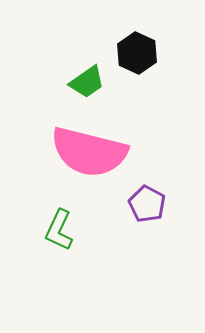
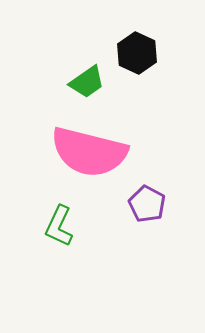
green L-shape: moved 4 px up
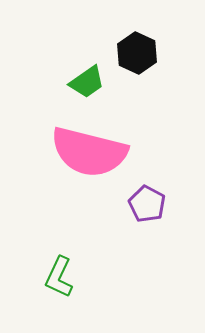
green L-shape: moved 51 px down
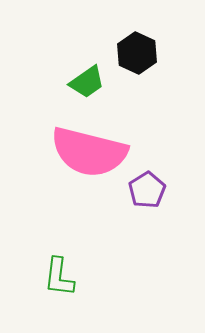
purple pentagon: moved 14 px up; rotated 12 degrees clockwise
green L-shape: rotated 18 degrees counterclockwise
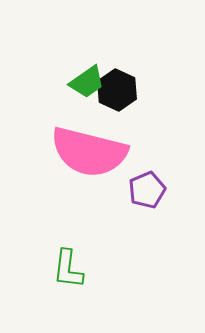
black hexagon: moved 20 px left, 37 px down
purple pentagon: rotated 9 degrees clockwise
green L-shape: moved 9 px right, 8 px up
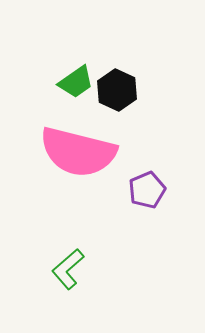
green trapezoid: moved 11 px left
pink semicircle: moved 11 px left
green L-shape: rotated 42 degrees clockwise
